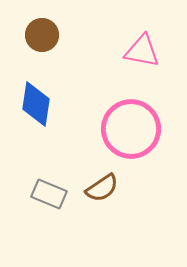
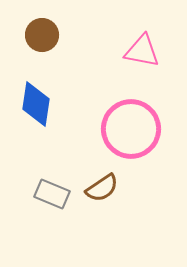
gray rectangle: moved 3 px right
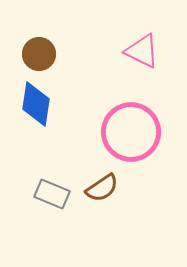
brown circle: moved 3 px left, 19 px down
pink triangle: rotated 15 degrees clockwise
pink circle: moved 3 px down
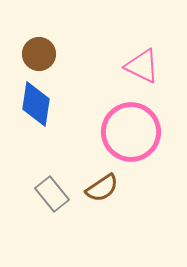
pink triangle: moved 15 px down
gray rectangle: rotated 28 degrees clockwise
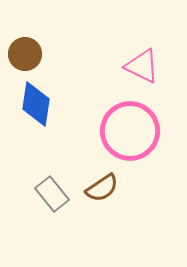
brown circle: moved 14 px left
pink circle: moved 1 px left, 1 px up
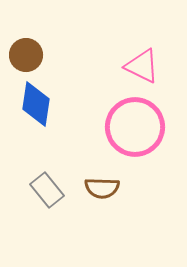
brown circle: moved 1 px right, 1 px down
pink circle: moved 5 px right, 4 px up
brown semicircle: rotated 36 degrees clockwise
gray rectangle: moved 5 px left, 4 px up
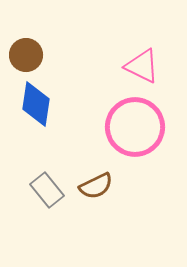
brown semicircle: moved 6 px left, 2 px up; rotated 28 degrees counterclockwise
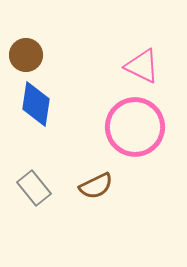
gray rectangle: moved 13 px left, 2 px up
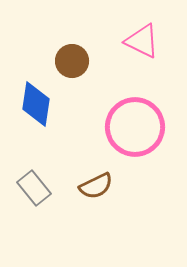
brown circle: moved 46 px right, 6 px down
pink triangle: moved 25 px up
